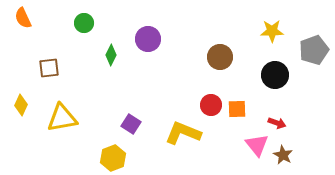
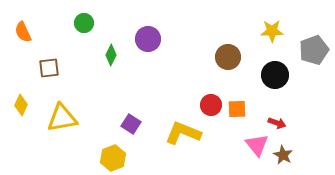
orange semicircle: moved 14 px down
brown circle: moved 8 px right
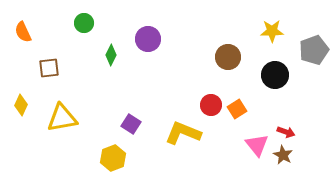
orange square: rotated 30 degrees counterclockwise
red arrow: moved 9 px right, 9 px down
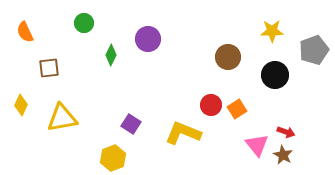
orange semicircle: moved 2 px right
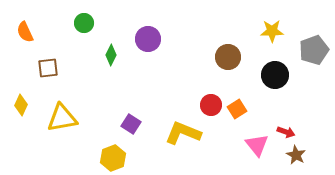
brown square: moved 1 px left
brown star: moved 13 px right
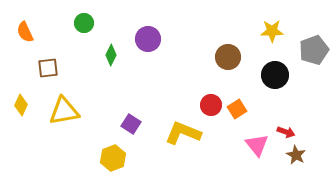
yellow triangle: moved 2 px right, 7 px up
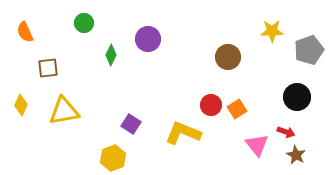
gray pentagon: moved 5 px left
black circle: moved 22 px right, 22 px down
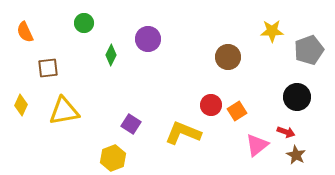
orange square: moved 2 px down
pink triangle: rotated 30 degrees clockwise
